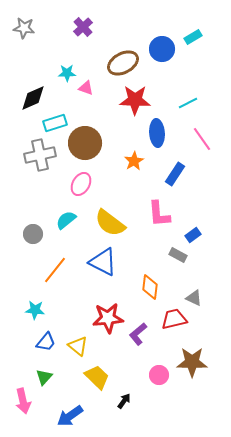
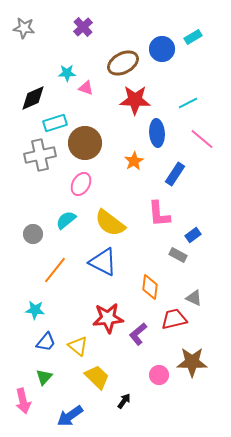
pink line at (202, 139): rotated 15 degrees counterclockwise
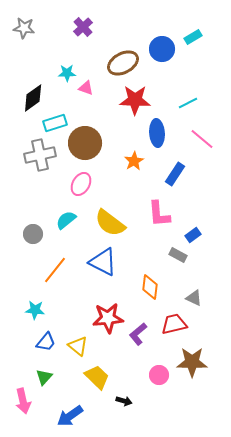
black diamond at (33, 98): rotated 12 degrees counterclockwise
red trapezoid at (174, 319): moved 5 px down
black arrow at (124, 401): rotated 70 degrees clockwise
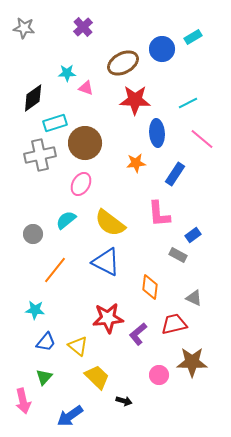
orange star at (134, 161): moved 2 px right, 2 px down; rotated 24 degrees clockwise
blue triangle at (103, 262): moved 3 px right
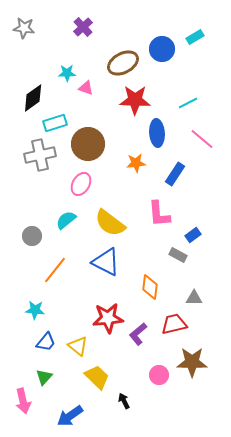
cyan rectangle at (193, 37): moved 2 px right
brown circle at (85, 143): moved 3 px right, 1 px down
gray circle at (33, 234): moved 1 px left, 2 px down
gray triangle at (194, 298): rotated 24 degrees counterclockwise
black arrow at (124, 401): rotated 133 degrees counterclockwise
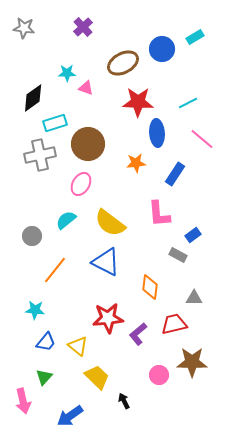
red star at (135, 100): moved 3 px right, 2 px down
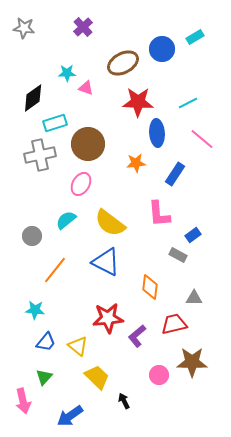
purple L-shape at (138, 334): moved 1 px left, 2 px down
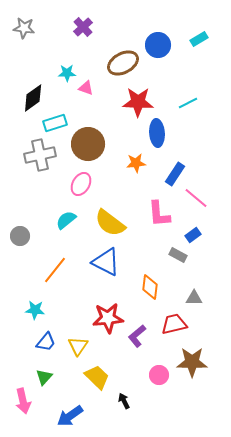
cyan rectangle at (195, 37): moved 4 px right, 2 px down
blue circle at (162, 49): moved 4 px left, 4 px up
pink line at (202, 139): moved 6 px left, 59 px down
gray circle at (32, 236): moved 12 px left
yellow triangle at (78, 346): rotated 25 degrees clockwise
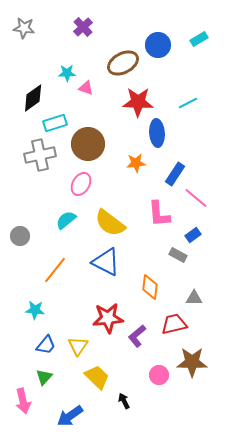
blue trapezoid at (46, 342): moved 3 px down
